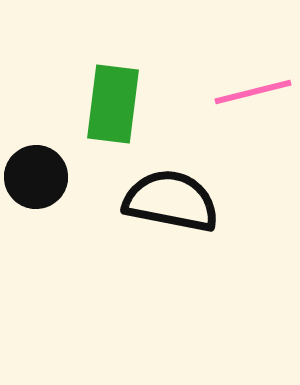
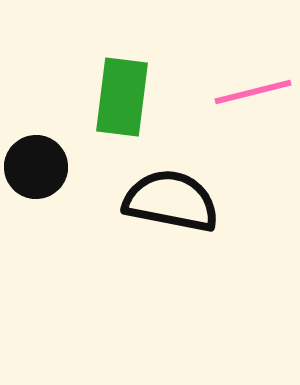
green rectangle: moved 9 px right, 7 px up
black circle: moved 10 px up
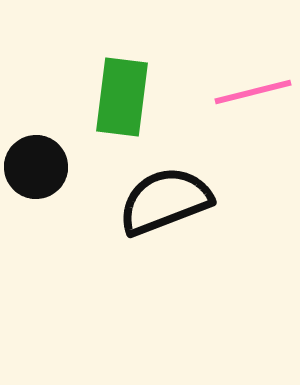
black semicircle: moved 6 px left; rotated 32 degrees counterclockwise
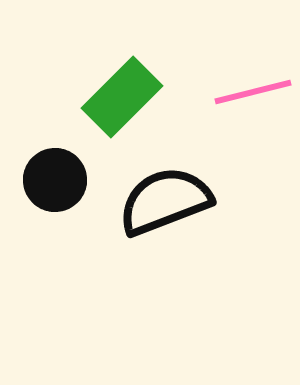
green rectangle: rotated 38 degrees clockwise
black circle: moved 19 px right, 13 px down
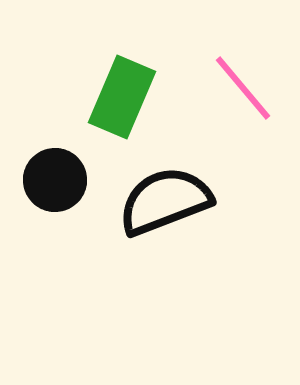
pink line: moved 10 px left, 4 px up; rotated 64 degrees clockwise
green rectangle: rotated 22 degrees counterclockwise
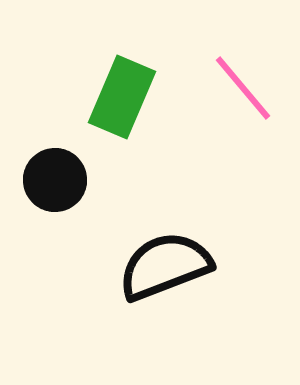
black semicircle: moved 65 px down
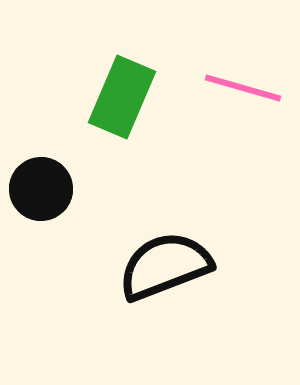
pink line: rotated 34 degrees counterclockwise
black circle: moved 14 px left, 9 px down
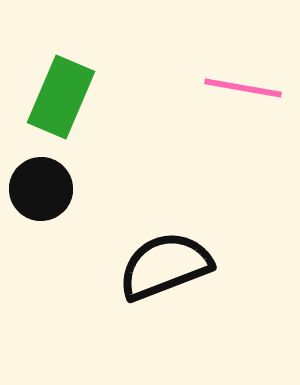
pink line: rotated 6 degrees counterclockwise
green rectangle: moved 61 px left
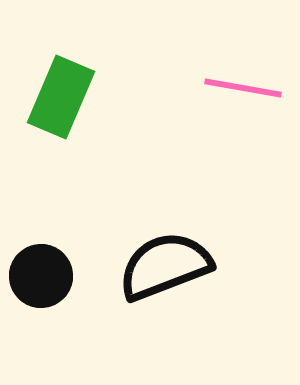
black circle: moved 87 px down
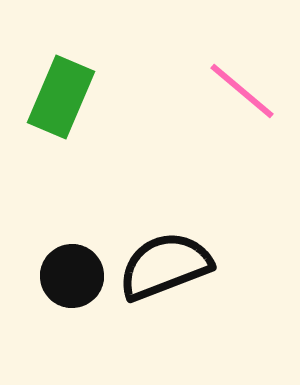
pink line: moved 1 px left, 3 px down; rotated 30 degrees clockwise
black circle: moved 31 px right
